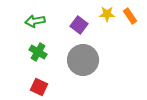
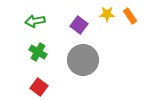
red square: rotated 12 degrees clockwise
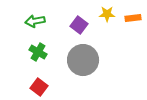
orange rectangle: moved 3 px right, 2 px down; rotated 63 degrees counterclockwise
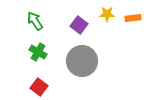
green arrow: rotated 66 degrees clockwise
gray circle: moved 1 px left, 1 px down
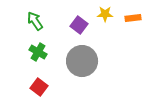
yellow star: moved 2 px left
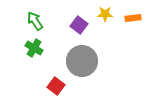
green cross: moved 4 px left, 4 px up
red square: moved 17 px right, 1 px up
